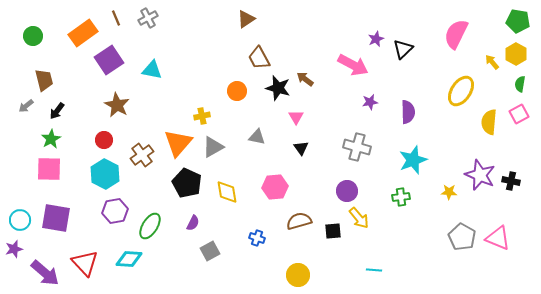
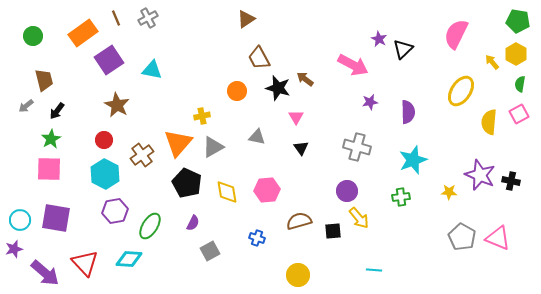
purple star at (376, 39): moved 3 px right; rotated 21 degrees counterclockwise
pink hexagon at (275, 187): moved 8 px left, 3 px down
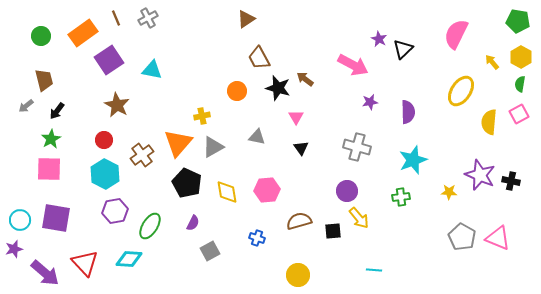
green circle at (33, 36): moved 8 px right
yellow hexagon at (516, 54): moved 5 px right, 3 px down
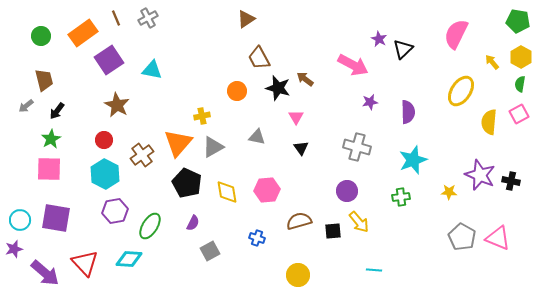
yellow arrow at (359, 218): moved 4 px down
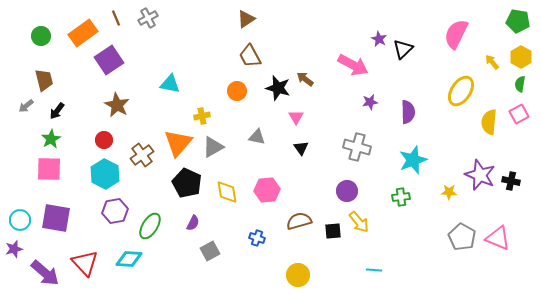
brown trapezoid at (259, 58): moved 9 px left, 2 px up
cyan triangle at (152, 70): moved 18 px right, 14 px down
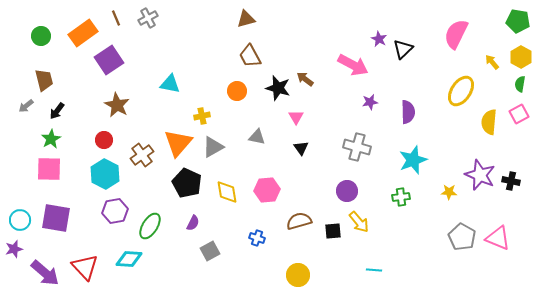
brown triangle at (246, 19): rotated 18 degrees clockwise
red triangle at (85, 263): moved 4 px down
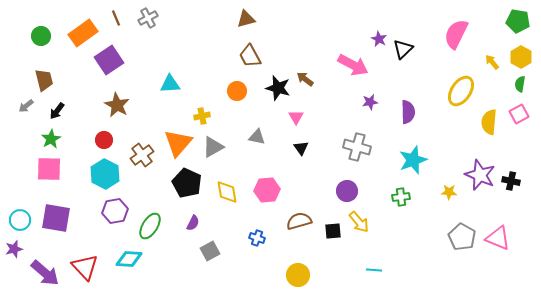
cyan triangle at (170, 84): rotated 15 degrees counterclockwise
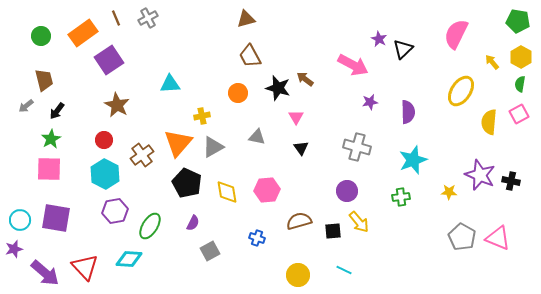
orange circle at (237, 91): moved 1 px right, 2 px down
cyan line at (374, 270): moved 30 px left; rotated 21 degrees clockwise
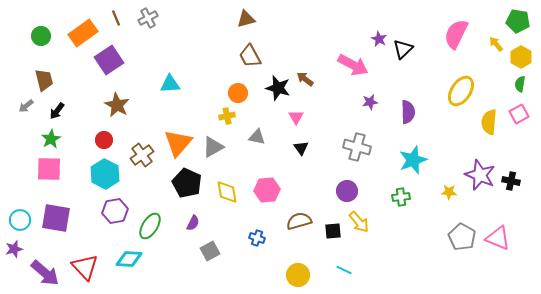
yellow arrow at (492, 62): moved 4 px right, 18 px up
yellow cross at (202, 116): moved 25 px right
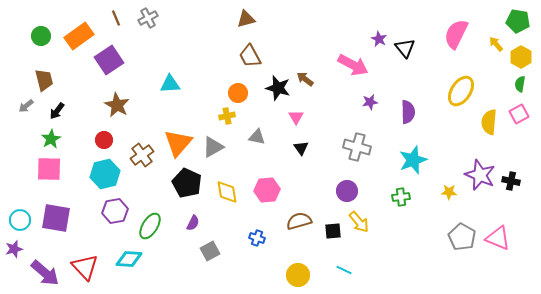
orange rectangle at (83, 33): moved 4 px left, 3 px down
black triangle at (403, 49): moved 2 px right, 1 px up; rotated 25 degrees counterclockwise
cyan hexagon at (105, 174): rotated 20 degrees clockwise
